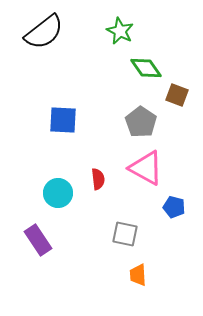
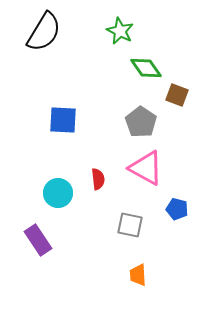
black semicircle: rotated 21 degrees counterclockwise
blue pentagon: moved 3 px right, 2 px down
gray square: moved 5 px right, 9 px up
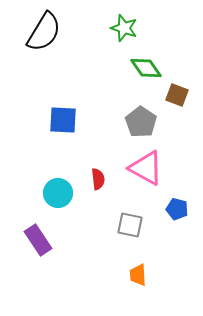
green star: moved 4 px right, 3 px up; rotated 8 degrees counterclockwise
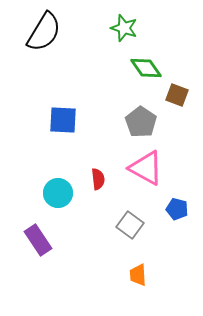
gray square: rotated 24 degrees clockwise
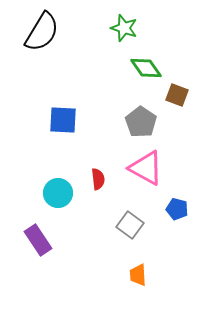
black semicircle: moved 2 px left
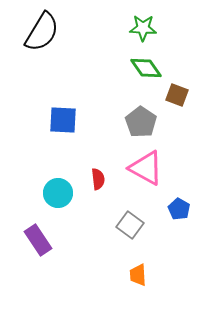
green star: moved 19 px right; rotated 16 degrees counterclockwise
blue pentagon: moved 2 px right; rotated 15 degrees clockwise
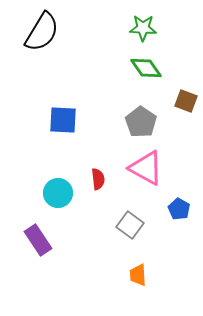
brown square: moved 9 px right, 6 px down
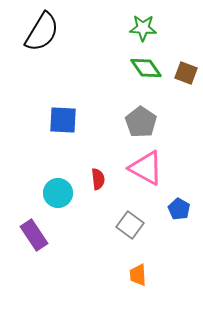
brown square: moved 28 px up
purple rectangle: moved 4 px left, 5 px up
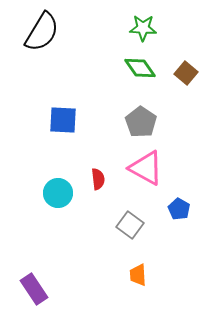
green diamond: moved 6 px left
brown square: rotated 20 degrees clockwise
purple rectangle: moved 54 px down
